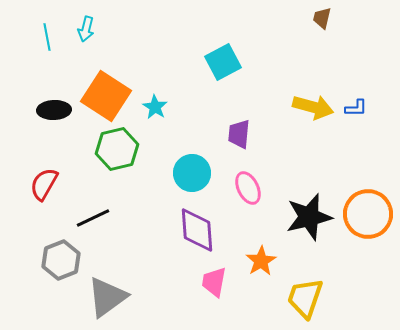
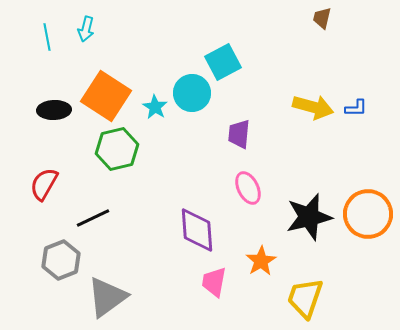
cyan circle: moved 80 px up
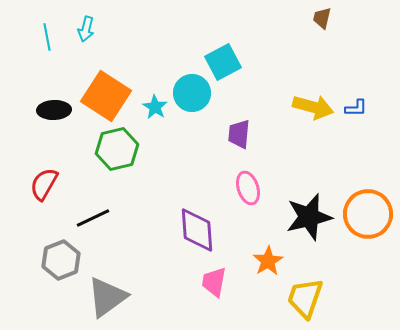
pink ellipse: rotated 8 degrees clockwise
orange star: moved 7 px right
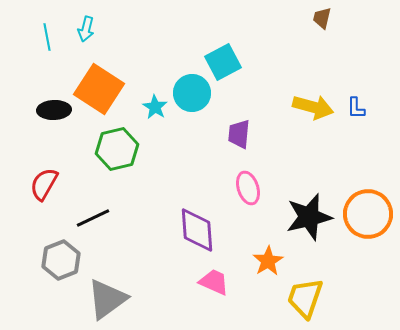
orange square: moved 7 px left, 7 px up
blue L-shape: rotated 90 degrees clockwise
pink trapezoid: rotated 104 degrees clockwise
gray triangle: moved 2 px down
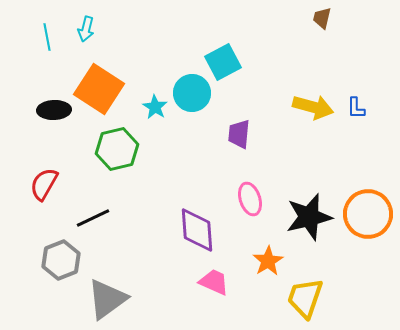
pink ellipse: moved 2 px right, 11 px down
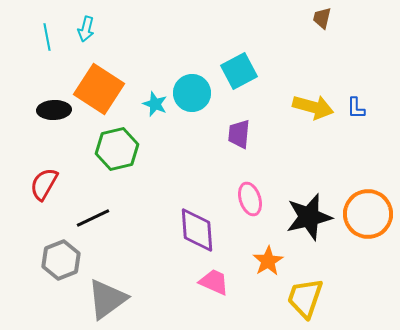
cyan square: moved 16 px right, 9 px down
cyan star: moved 3 px up; rotated 10 degrees counterclockwise
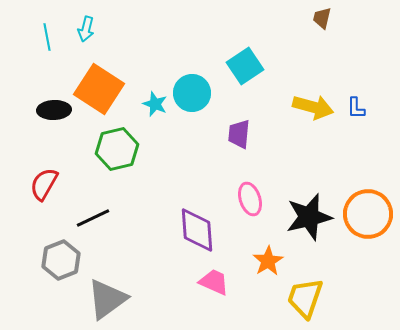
cyan square: moved 6 px right, 5 px up; rotated 6 degrees counterclockwise
